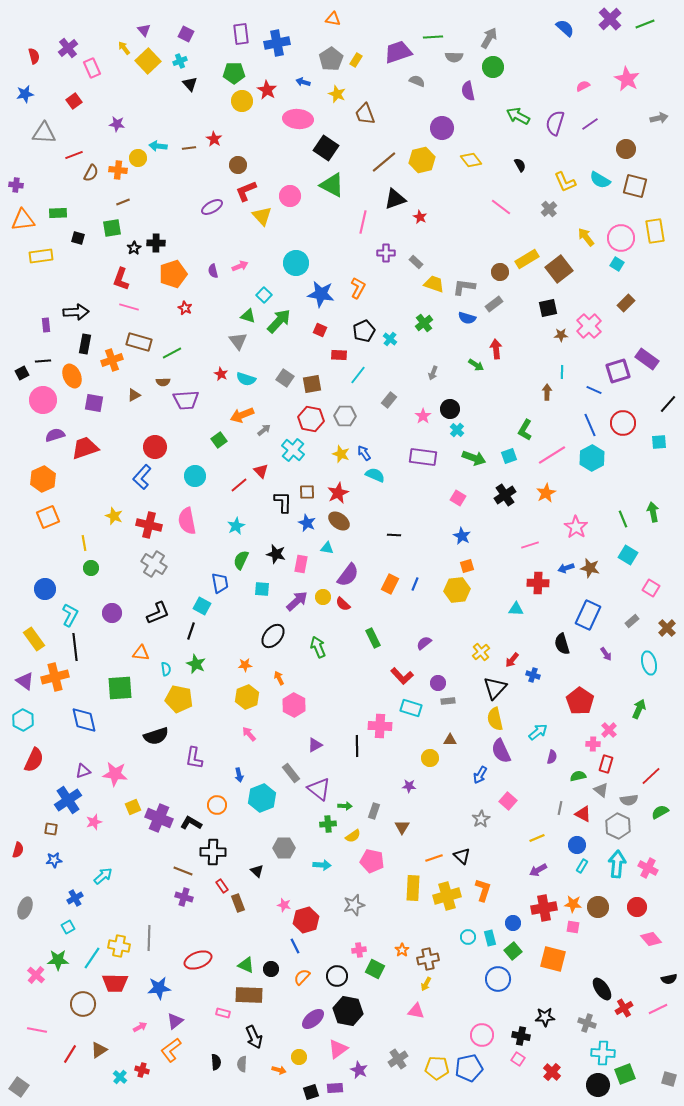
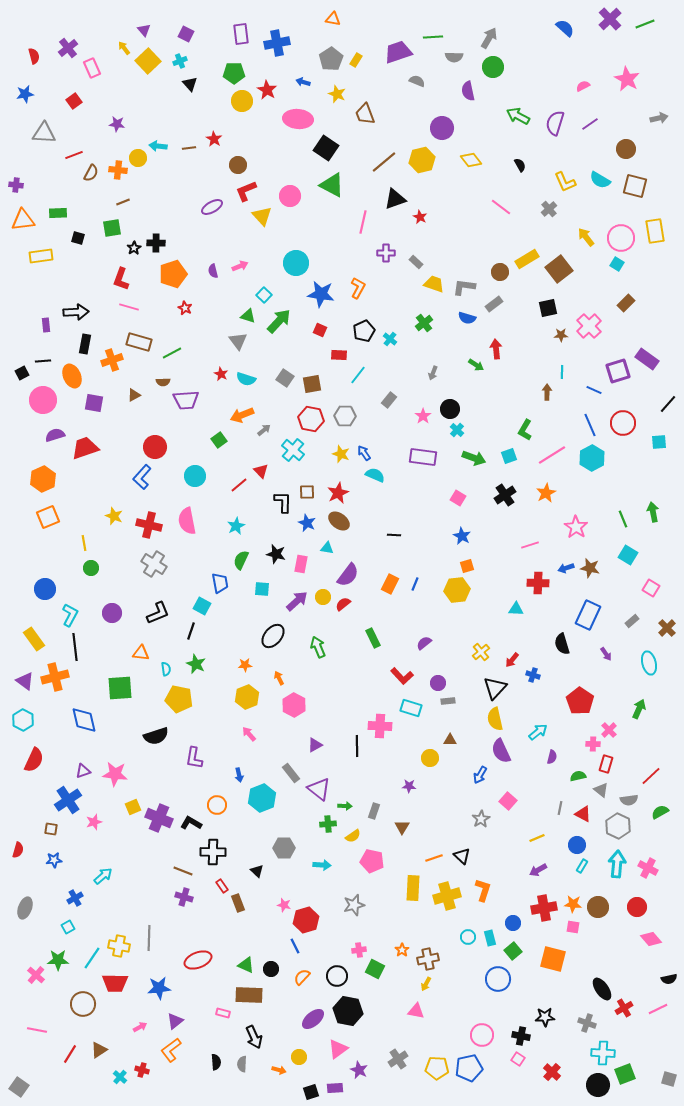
red semicircle at (343, 604): rotated 98 degrees clockwise
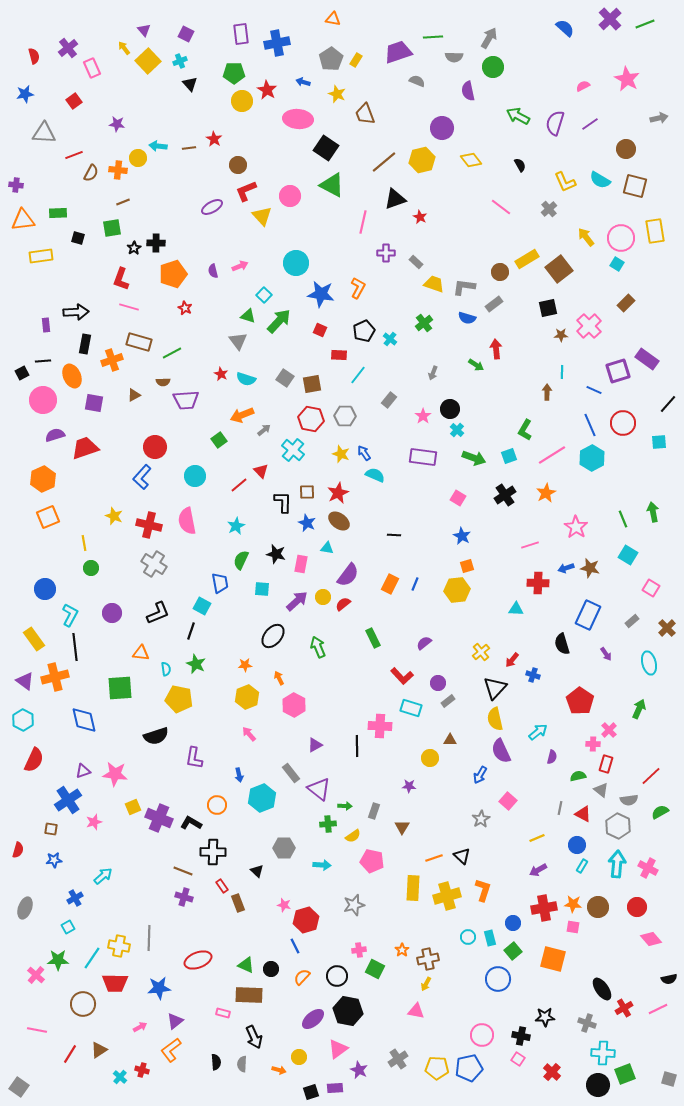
gray rectangle at (448, 701): rotated 32 degrees counterclockwise
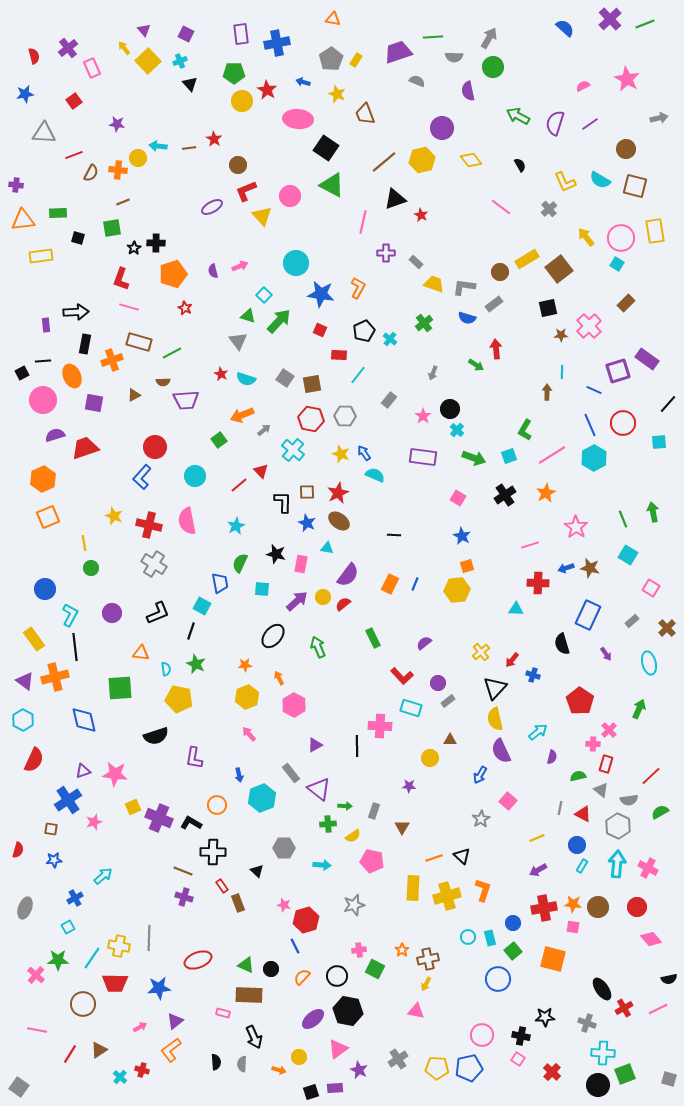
red star at (420, 217): moved 1 px right, 2 px up
cyan hexagon at (592, 458): moved 2 px right
green semicircle at (241, 560): moved 1 px left, 3 px down
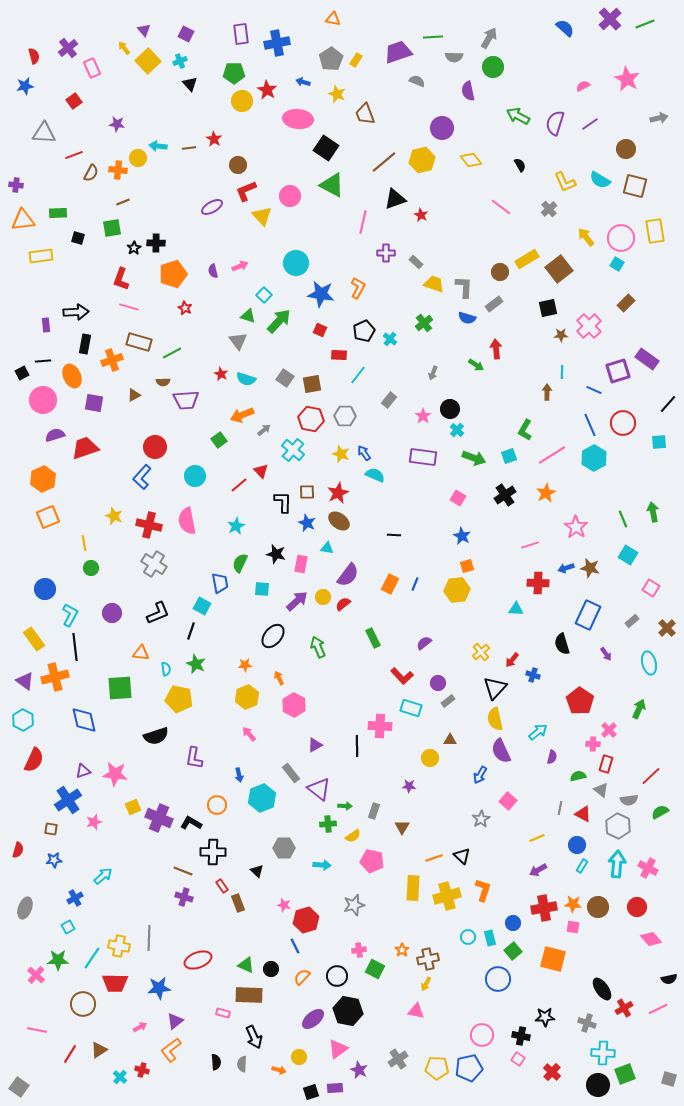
blue star at (25, 94): moved 8 px up
gray L-shape at (464, 287): rotated 85 degrees clockwise
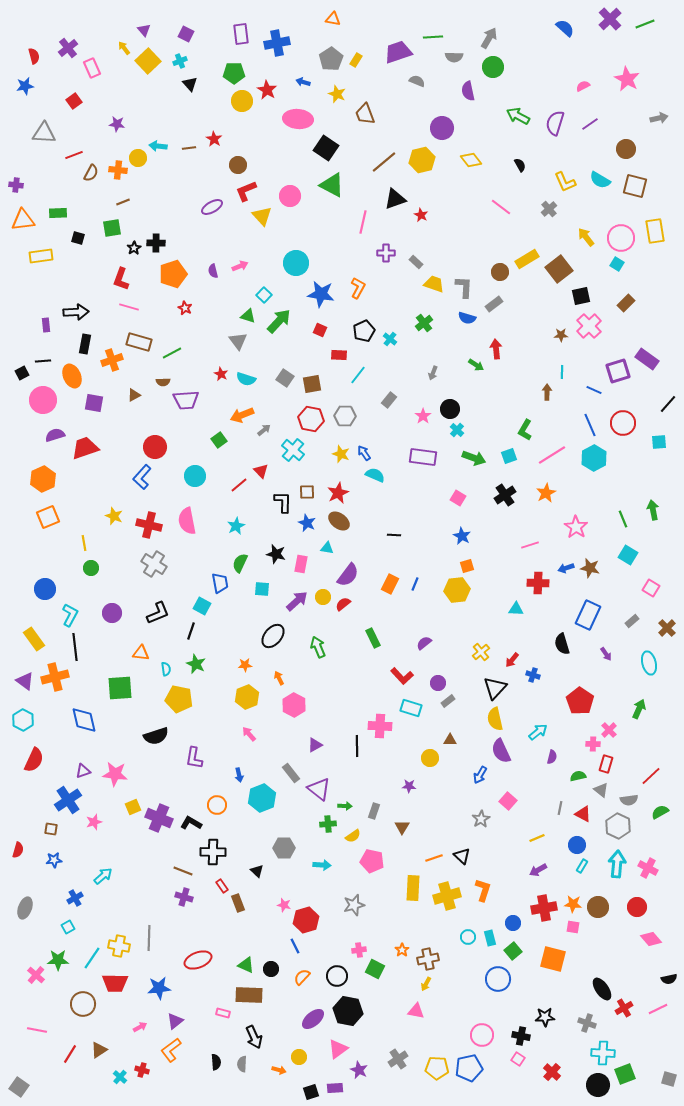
black square at (548, 308): moved 33 px right, 12 px up
green arrow at (653, 512): moved 2 px up
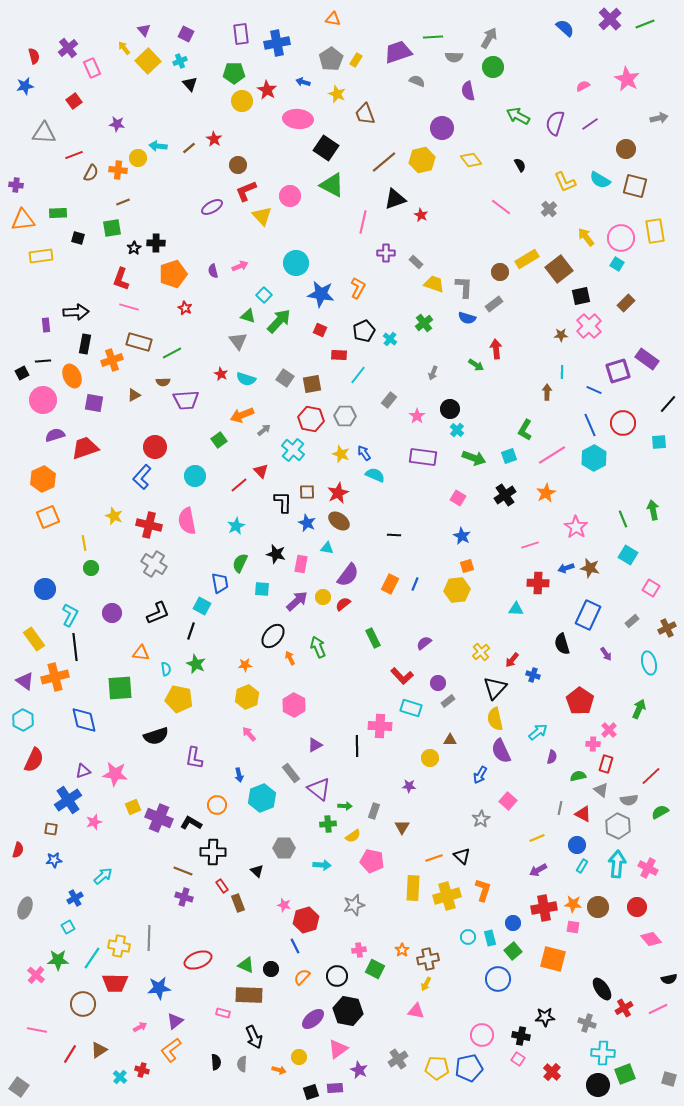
brown line at (189, 148): rotated 32 degrees counterclockwise
pink star at (423, 416): moved 6 px left
brown cross at (667, 628): rotated 18 degrees clockwise
orange arrow at (279, 678): moved 11 px right, 20 px up
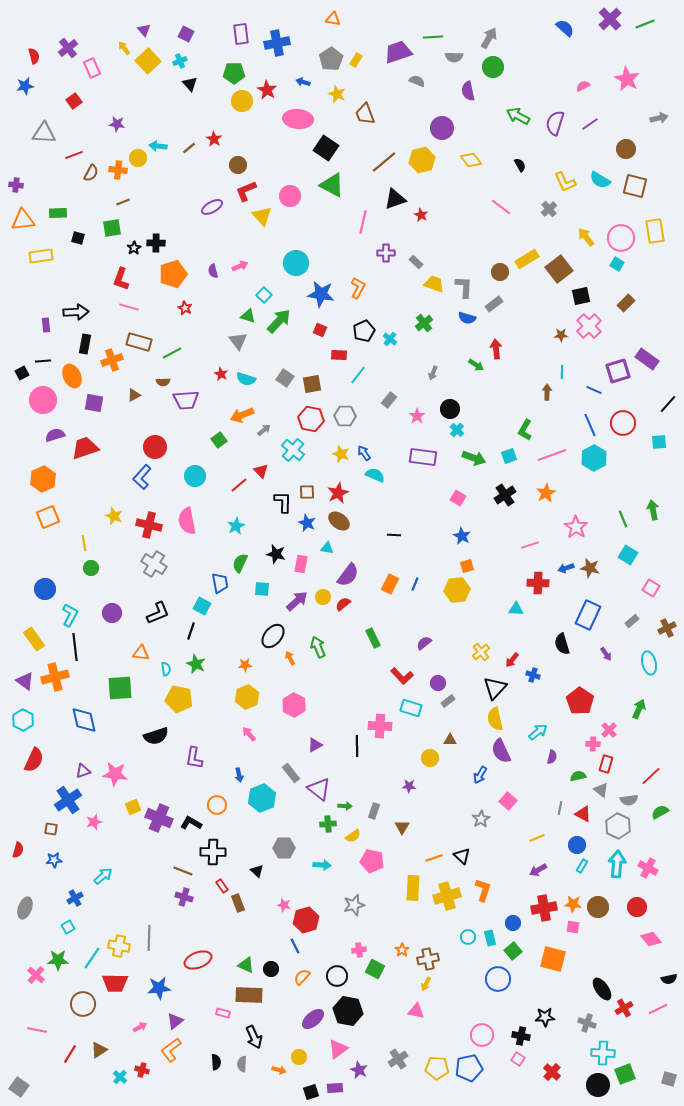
pink line at (552, 455): rotated 12 degrees clockwise
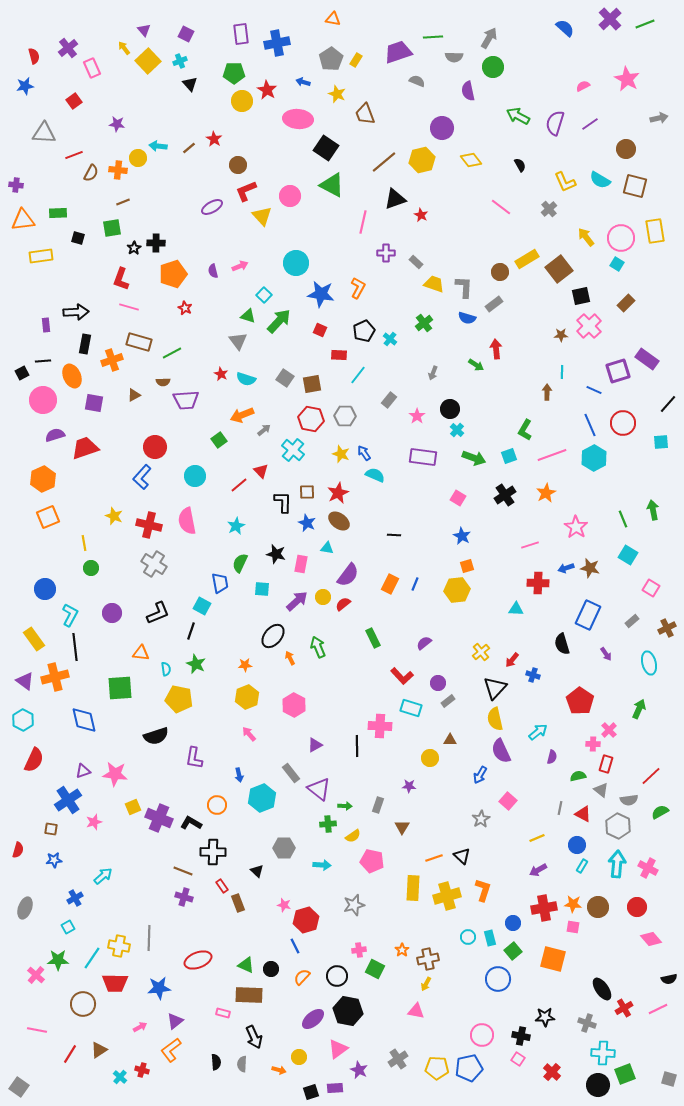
cyan square at (659, 442): moved 2 px right
gray rectangle at (374, 811): moved 4 px right, 6 px up
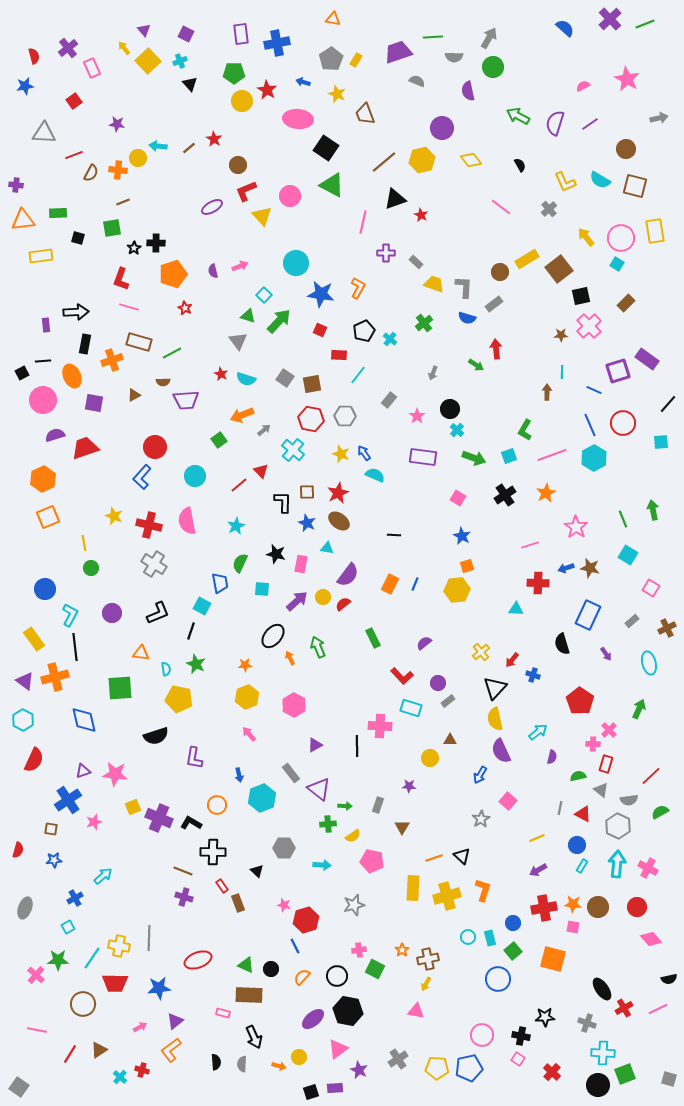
orange arrow at (279, 1070): moved 4 px up
